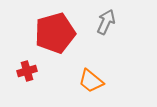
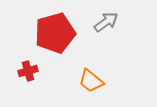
gray arrow: rotated 30 degrees clockwise
red cross: moved 1 px right
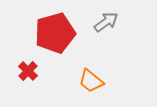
red cross: rotated 30 degrees counterclockwise
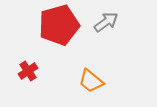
red pentagon: moved 4 px right, 8 px up
red cross: rotated 12 degrees clockwise
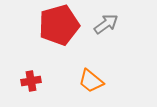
gray arrow: moved 2 px down
red cross: moved 3 px right, 10 px down; rotated 24 degrees clockwise
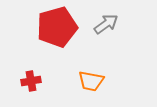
red pentagon: moved 2 px left, 2 px down
orange trapezoid: rotated 28 degrees counterclockwise
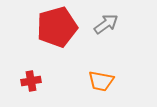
orange trapezoid: moved 10 px right
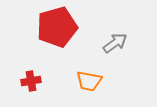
gray arrow: moved 9 px right, 19 px down
orange trapezoid: moved 12 px left
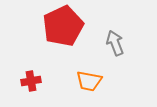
red pentagon: moved 6 px right, 1 px up; rotated 9 degrees counterclockwise
gray arrow: rotated 75 degrees counterclockwise
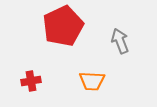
gray arrow: moved 5 px right, 2 px up
orange trapezoid: moved 3 px right; rotated 8 degrees counterclockwise
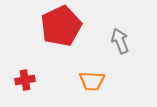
red pentagon: moved 2 px left
red cross: moved 6 px left, 1 px up
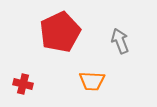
red pentagon: moved 1 px left, 6 px down
red cross: moved 2 px left, 4 px down; rotated 24 degrees clockwise
